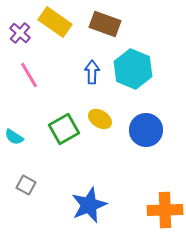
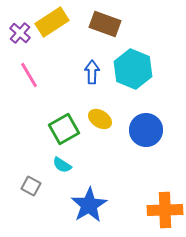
yellow rectangle: moved 3 px left; rotated 68 degrees counterclockwise
cyan semicircle: moved 48 px right, 28 px down
gray square: moved 5 px right, 1 px down
blue star: rotated 9 degrees counterclockwise
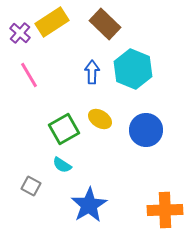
brown rectangle: rotated 24 degrees clockwise
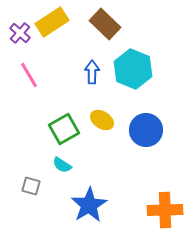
yellow ellipse: moved 2 px right, 1 px down
gray square: rotated 12 degrees counterclockwise
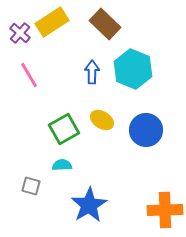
cyan semicircle: rotated 144 degrees clockwise
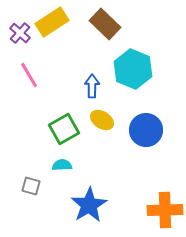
blue arrow: moved 14 px down
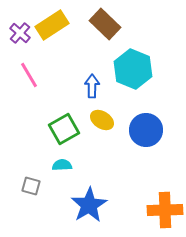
yellow rectangle: moved 3 px down
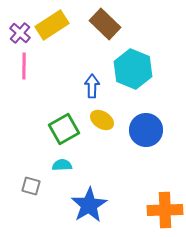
pink line: moved 5 px left, 9 px up; rotated 32 degrees clockwise
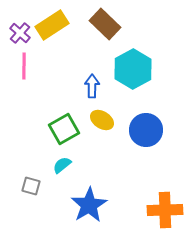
cyan hexagon: rotated 9 degrees clockwise
cyan semicircle: rotated 36 degrees counterclockwise
